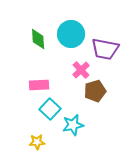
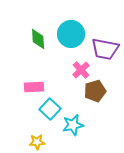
pink rectangle: moved 5 px left, 2 px down
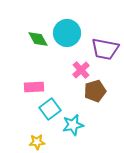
cyan circle: moved 4 px left, 1 px up
green diamond: rotated 25 degrees counterclockwise
cyan square: rotated 10 degrees clockwise
